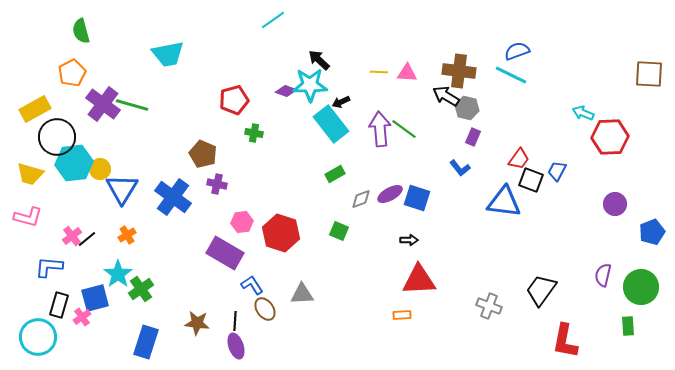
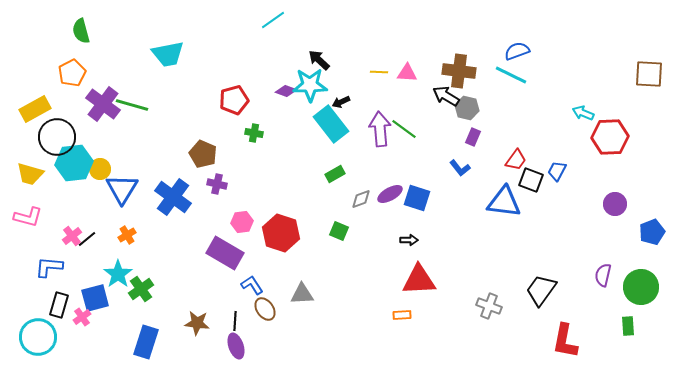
red trapezoid at (519, 159): moved 3 px left, 1 px down
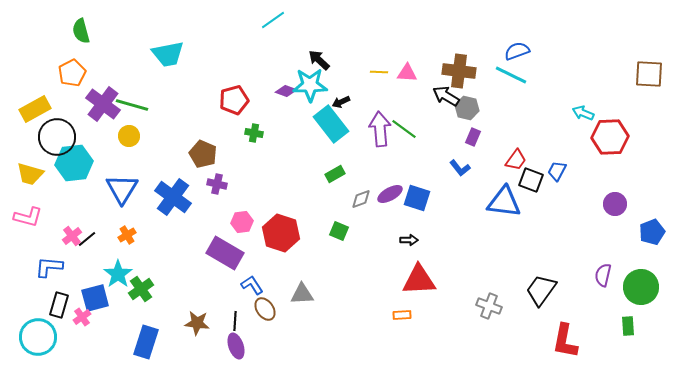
yellow circle at (100, 169): moved 29 px right, 33 px up
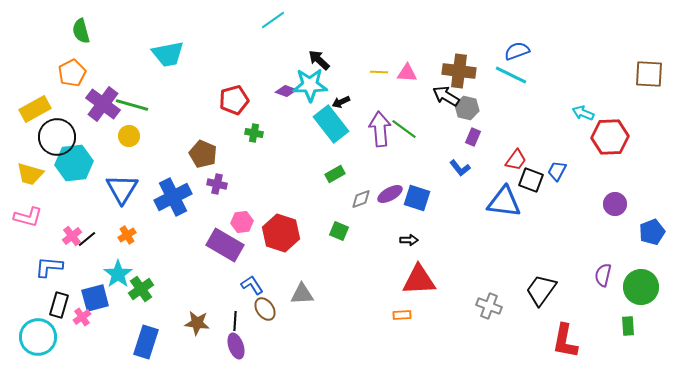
blue cross at (173, 197): rotated 27 degrees clockwise
purple rectangle at (225, 253): moved 8 px up
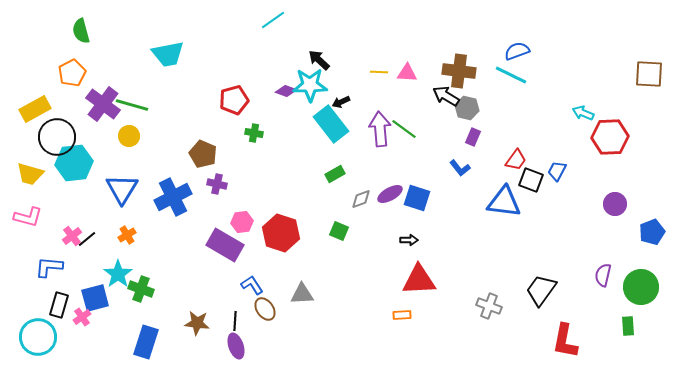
green cross at (141, 289): rotated 35 degrees counterclockwise
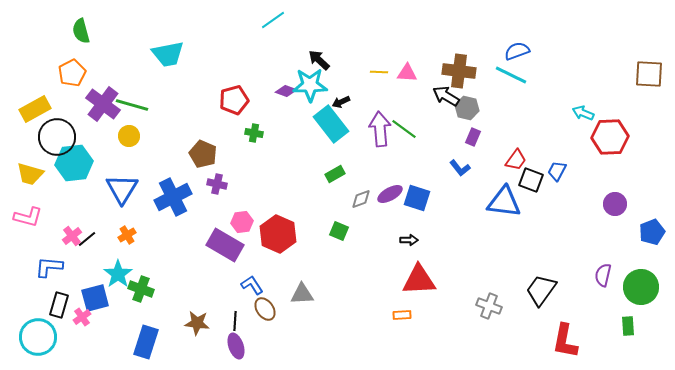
red hexagon at (281, 233): moved 3 px left, 1 px down; rotated 6 degrees clockwise
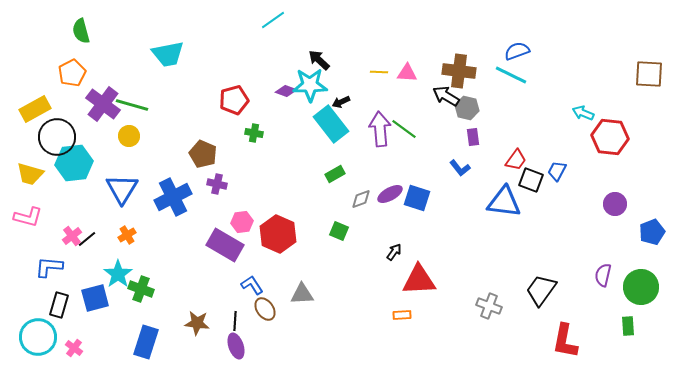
purple rectangle at (473, 137): rotated 30 degrees counterclockwise
red hexagon at (610, 137): rotated 9 degrees clockwise
black arrow at (409, 240): moved 15 px left, 12 px down; rotated 54 degrees counterclockwise
pink cross at (82, 317): moved 8 px left, 31 px down; rotated 18 degrees counterclockwise
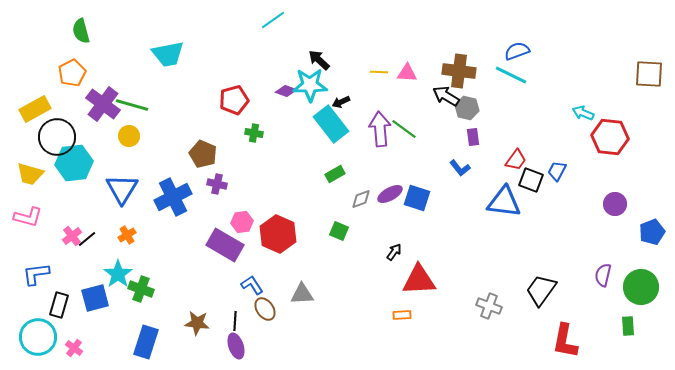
blue L-shape at (49, 267): moved 13 px left, 7 px down; rotated 12 degrees counterclockwise
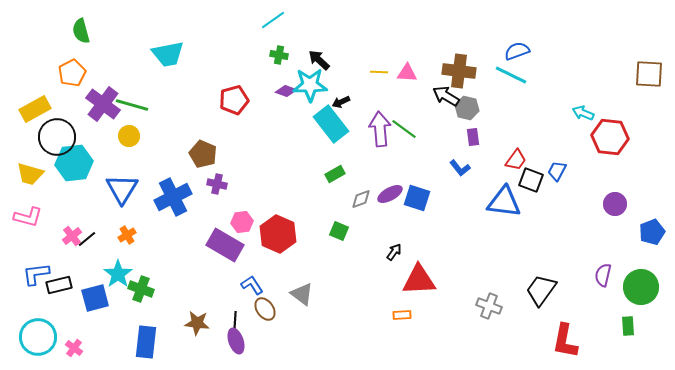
green cross at (254, 133): moved 25 px right, 78 px up
gray triangle at (302, 294): rotated 40 degrees clockwise
black rectangle at (59, 305): moved 20 px up; rotated 60 degrees clockwise
blue rectangle at (146, 342): rotated 12 degrees counterclockwise
purple ellipse at (236, 346): moved 5 px up
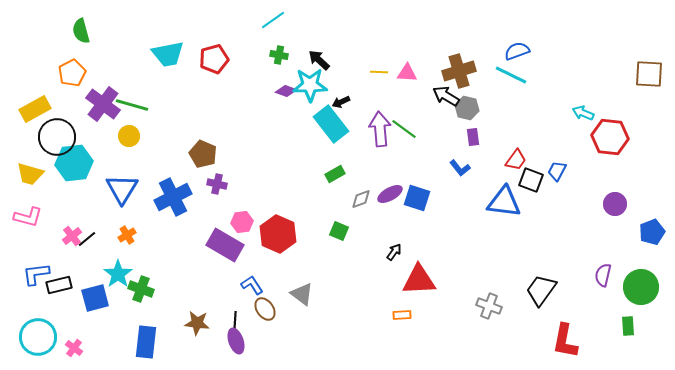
brown cross at (459, 71): rotated 24 degrees counterclockwise
red pentagon at (234, 100): moved 20 px left, 41 px up
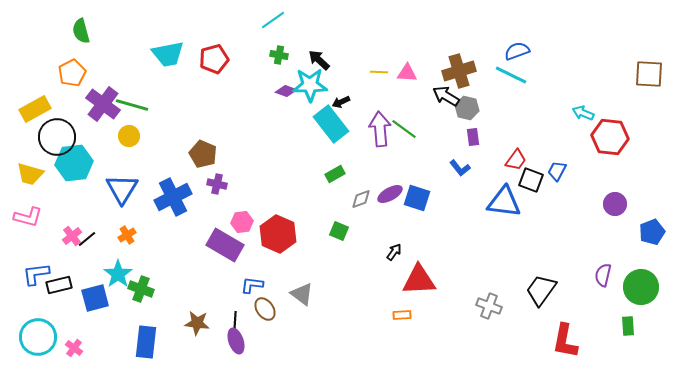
blue L-shape at (252, 285): rotated 50 degrees counterclockwise
